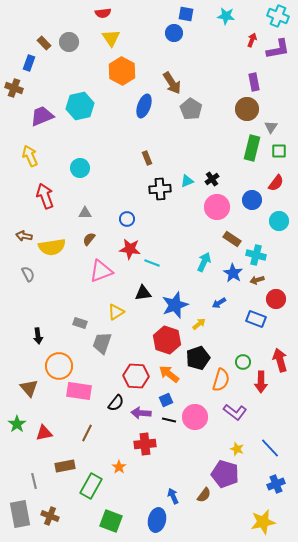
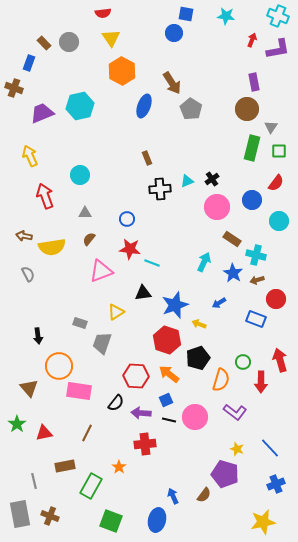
purple trapezoid at (42, 116): moved 3 px up
cyan circle at (80, 168): moved 7 px down
yellow arrow at (199, 324): rotated 120 degrees counterclockwise
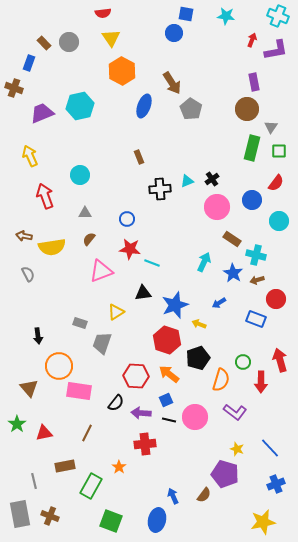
purple L-shape at (278, 49): moved 2 px left, 1 px down
brown rectangle at (147, 158): moved 8 px left, 1 px up
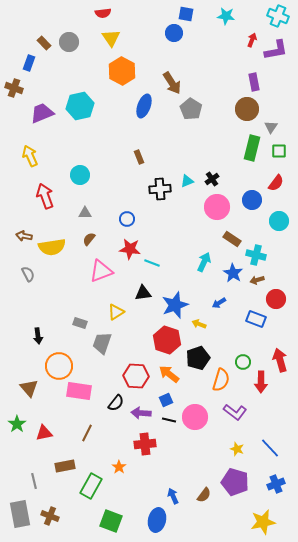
purple pentagon at (225, 474): moved 10 px right, 8 px down
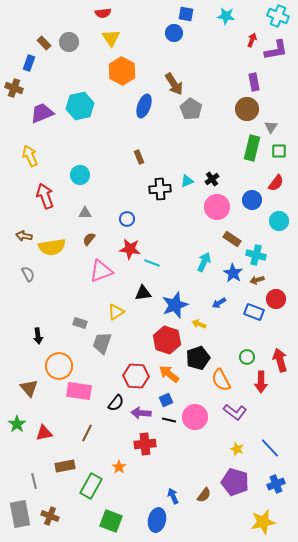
brown arrow at (172, 83): moved 2 px right, 1 px down
blue rectangle at (256, 319): moved 2 px left, 7 px up
green circle at (243, 362): moved 4 px right, 5 px up
orange semicircle at (221, 380): rotated 135 degrees clockwise
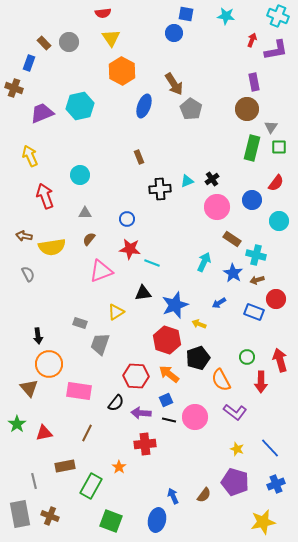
green square at (279, 151): moved 4 px up
gray trapezoid at (102, 343): moved 2 px left, 1 px down
orange circle at (59, 366): moved 10 px left, 2 px up
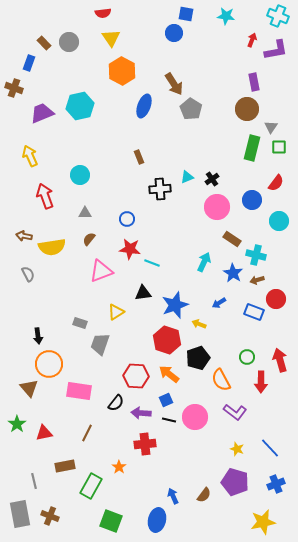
cyan triangle at (187, 181): moved 4 px up
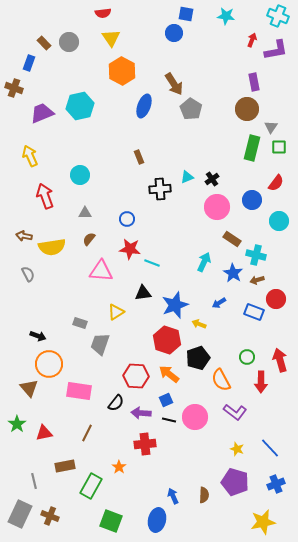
pink triangle at (101, 271): rotated 25 degrees clockwise
black arrow at (38, 336): rotated 63 degrees counterclockwise
brown semicircle at (204, 495): rotated 35 degrees counterclockwise
gray rectangle at (20, 514): rotated 36 degrees clockwise
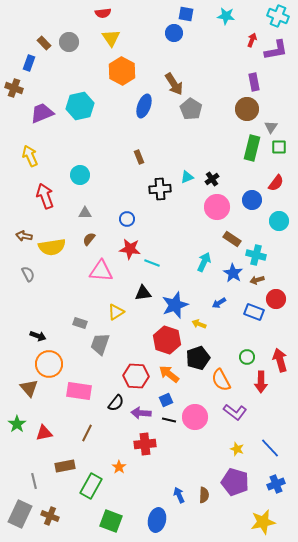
blue arrow at (173, 496): moved 6 px right, 1 px up
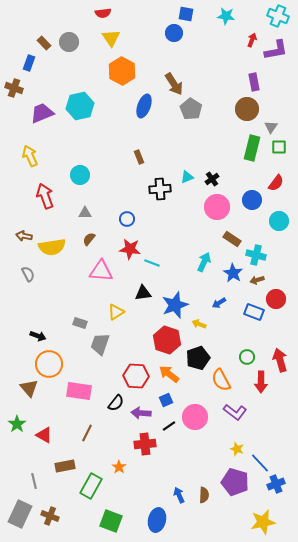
black line at (169, 420): moved 6 px down; rotated 48 degrees counterclockwise
red triangle at (44, 433): moved 2 px down; rotated 42 degrees clockwise
blue line at (270, 448): moved 10 px left, 15 px down
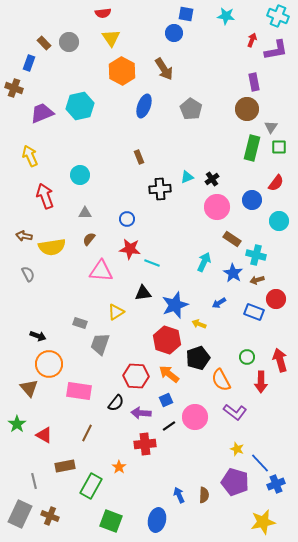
brown arrow at (174, 84): moved 10 px left, 15 px up
